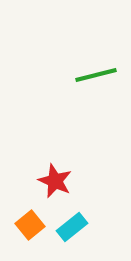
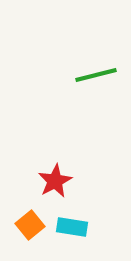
red star: rotated 20 degrees clockwise
cyan rectangle: rotated 48 degrees clockwise
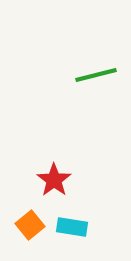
red star: moved 1 px left, 1 px up; rotated 8 degrees counterclockwise
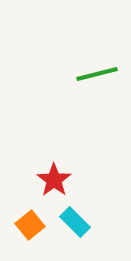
green line: moved 1 px right, 1 px up
cyan rectangle: moved 3 px right, 5 px up; rotated 36 degrees clockwise
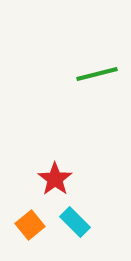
red star: moved 1 px right, 1 px up
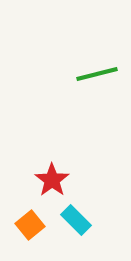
red star: moved 3 px left, 1 px down
cyan rectangle: moved 1 px right, 2 px up
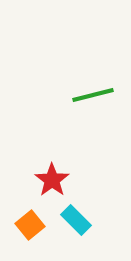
green line: moved 4 px left, 21 px down
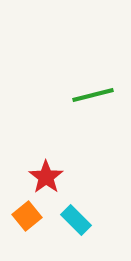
red star: moved 6 px left, 3 px up
orange square: moved 3 px left, 9 px up
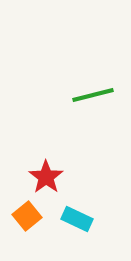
cyan rectangle: moved 1 px right, 1 px up; rotated 20 degrees counterclockwise
